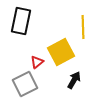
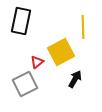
black arrow: moved 1 px right, 1 px up
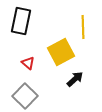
red triangle: moved 9 px left, 1 px down; rotated 40 degrees counterclockwise
black arrow: rotated 18 degrees clockwise
gray square: moved 12 px down; rotated 20 degrees counterclockwise
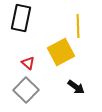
black rectangle: moved 3 px up
yellow line: moved 5 px left, 1 px up
black arrow: moved 1 px right, 8 px down; rotated 78 degrees clockwise
gray square: moved 1 px right, 6 px up
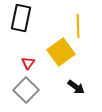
yellow square: rotated 8 degrees counterclockwise
red triangle: rotated 24 degrees clockwise
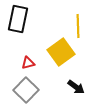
black rectangle: moved 3 px left, 1 px down
red triangle: rotated 40 degrees clockwise
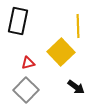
black rectangle: moved 2 px down
yellow square: rotated 8 degrees counterclockwise
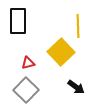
black rectangle: rotated 12 degrees counterclockwise
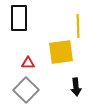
black rectangle: moved 1 px right, 3 px up
yellow square: rotated 36 degrees clockwise
red triangle: rotated 16 degrees clockwise
black arrow: rotated 48 degrees clockwise
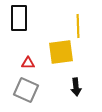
gray square: rotated 20 degrees counterclockwise
